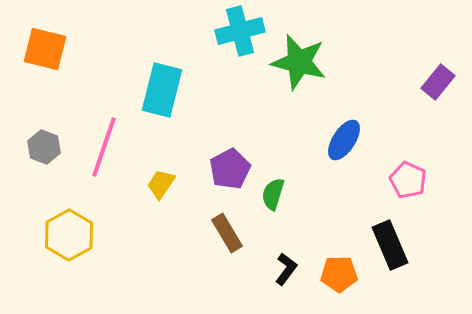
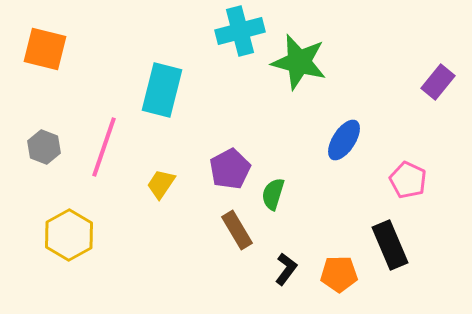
brown rectangle: moved 10 px right, 3 px up
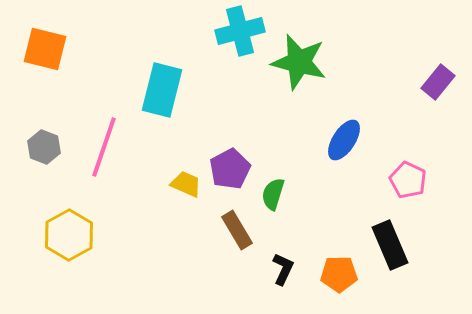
yellow trapezoid: moved 25 px right; rotated 80 degrees clockwise
black L-shape: moved 3 px left; rotated 12 degrees counterclockwise
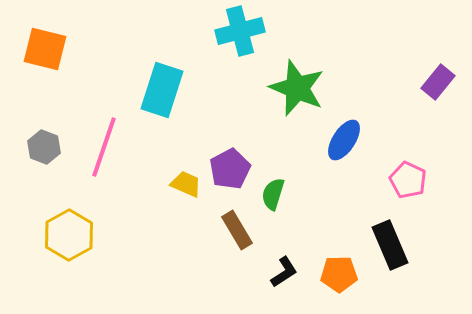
green star: moved 2 px left, 26 px down; rotated 8 degrees clockwise
cyan rectangle: rotated 4 degrees clockwise
black L-shape: moved 1 px right, 3 px down; rotated 32 degrees clockwise
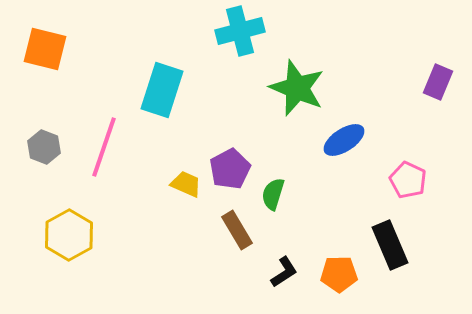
purple rectangle: rotated 16 degrees counterclockwise
blue ellipse: rotated 24 degrees clockwise
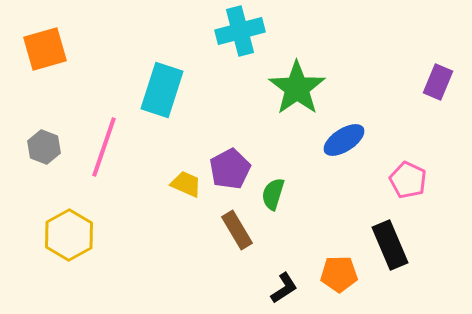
orange square: rotated 30 degrees counterclockwise
green star: rotated 14 degrees clockwise
black L-shape: moved 16 px down
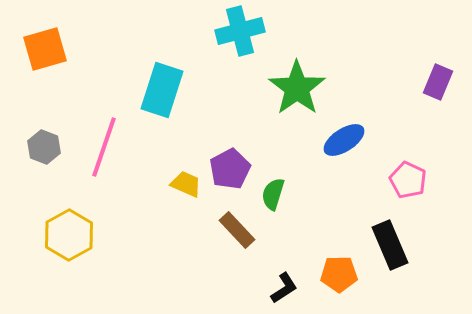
brown rectangle: rotated 12 degrees counterclockwise
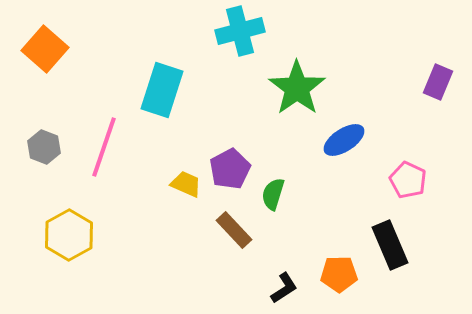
orange square: rotated 33 degrees counterclockwise
brown rectangle: moved 3 px left
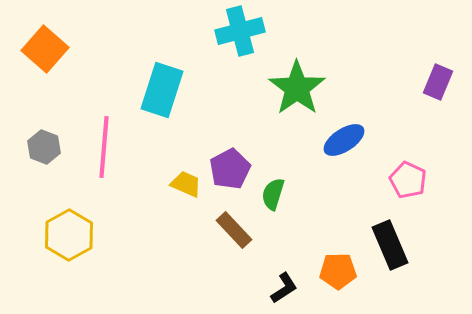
pink line: rotated 14 degrees counterclockwise
orange pentagon: moved 1 px left, 3 px up
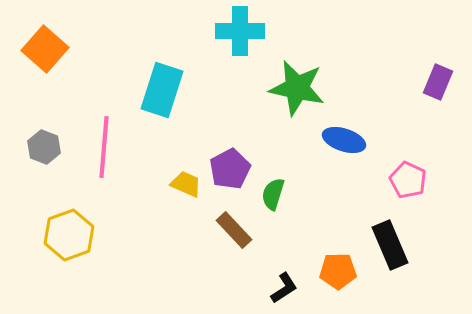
cyan cross: rotated 15 degrees clockwise
green star: rotated 24 degrees counterclockwise
blue ellipse: rotated 51 degrees clockwise
yellow hexagon: rotated 9 degrees clockwise
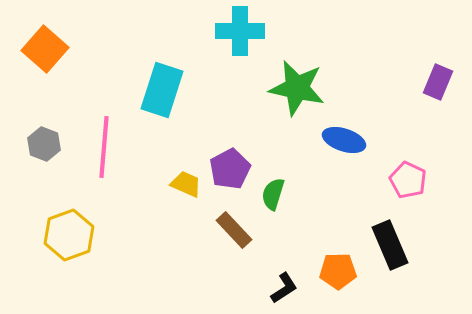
gray hexagon: moved 3 px up
